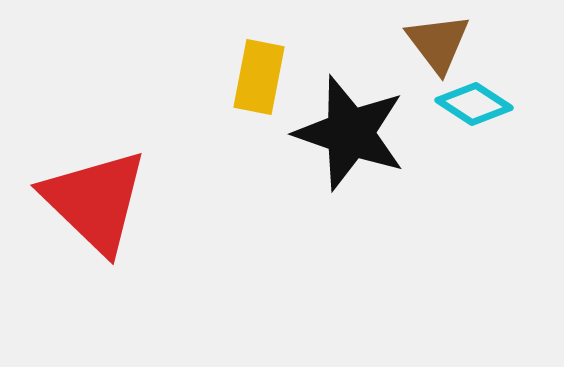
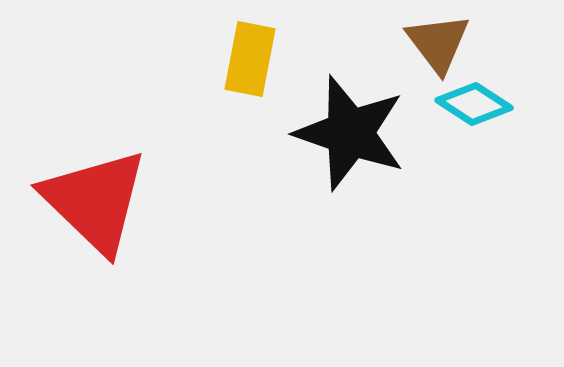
yellow rectangle: moved 9 px left, 18 px up
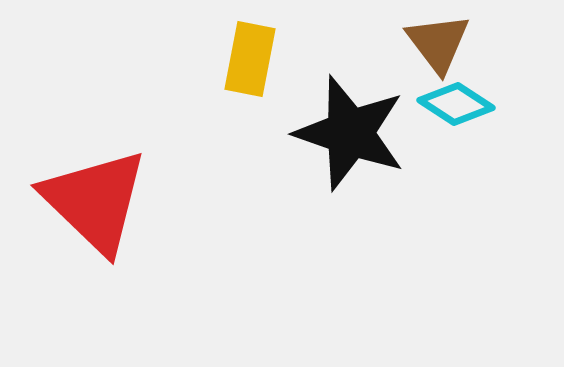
cyan diamond: moved 18 px left
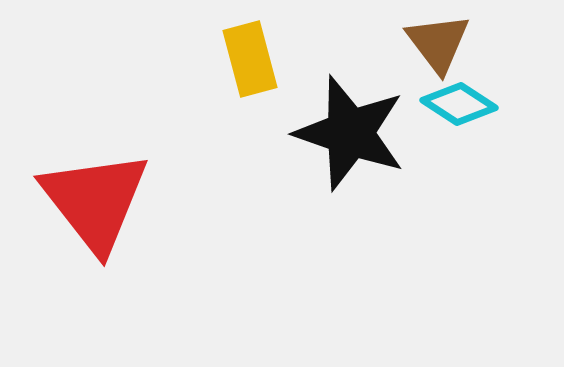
yellow rectangle: rotated 26 degrees counterclockwise
cyan diamond: moved 3 px right
red triangle: rotated 8 degrees clockwise
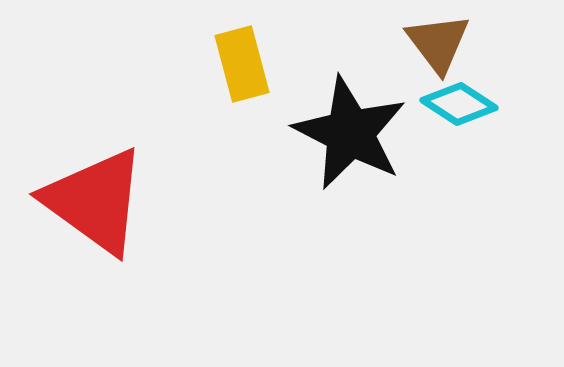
yellow rectangle: moved 8 px left, 5 px down
black star: rotated 8 degrees clockwise
red triangle: rotated 16 degrees counterclockwise
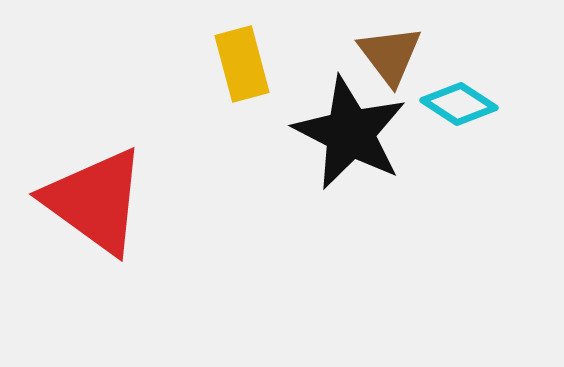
brown triangle: moved 48 px left, 12 px down
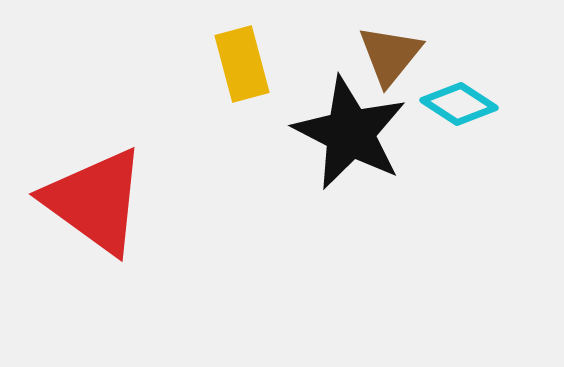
brown triangle: rotated 16 degrees clockwise
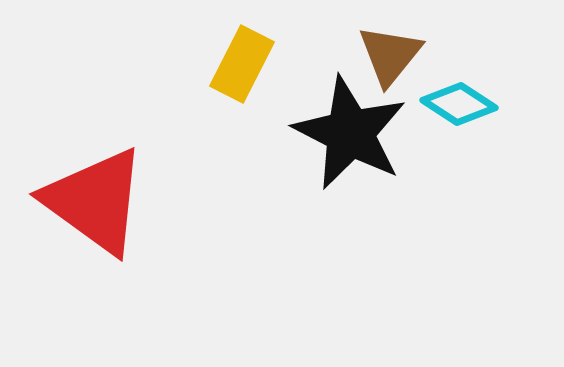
yellow rectangle: rotated 42 degrees clockwise
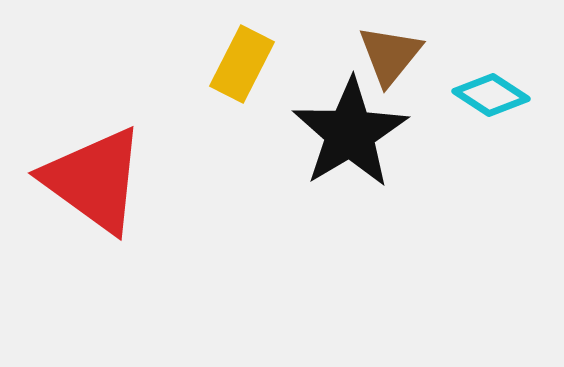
cyan diamond: moved 32 px right, 9 px up
black star: rotated 14 degrees clockwise
red triangle: moved 1 px left, 21 px up
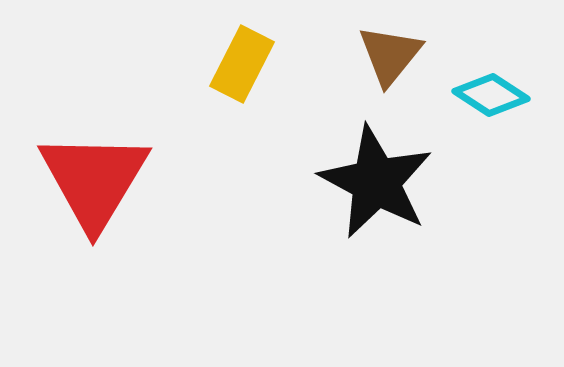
black star: moved 26 px right, 49 px down; rotated 13 degrees counterclockwise
red triangle: rotated 25 degrees clockwise
